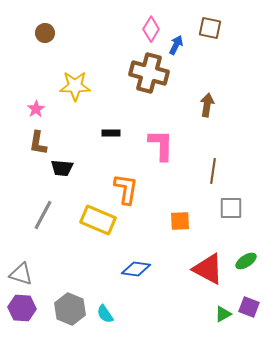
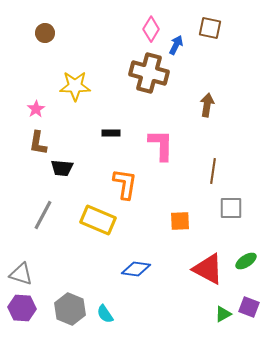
orange L-shape: moved 1 px left, 5 px up
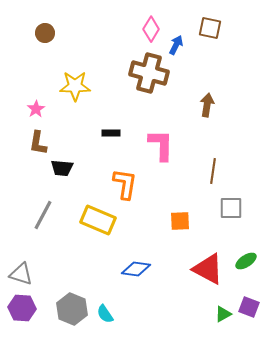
gray hexagon: moved 2 px right
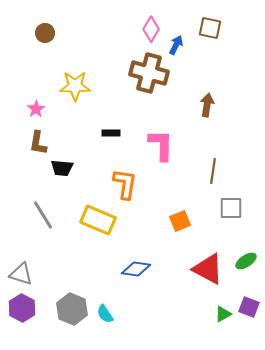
gray line: rotated 60 degrees counterclockwise
orange square: rotated 20 degrees counterclockwise
purple hexagon: rotated 24 degrees clockwise
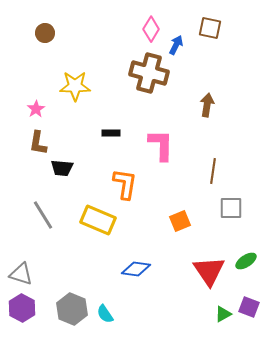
red triangle: moved 1 px right, 2 px down; rotated 28 degrees clockwise
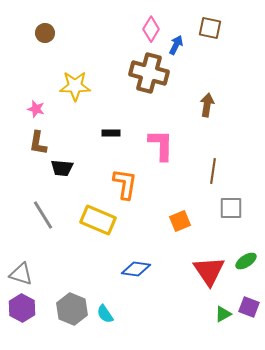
pink star: rotated 24 degrees counterclockwise
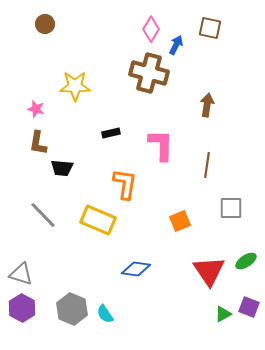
brown circle: moved 9 px up
black rectangle: rotated 12 degrees counterclockwise
brown line: moved 6 px left, 6 px up
gray line: rotated 12 degrees counterclockwise
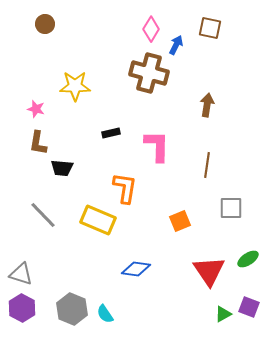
pink L-shape: moved 4 px left, 1 px down
orange L-shape: moved 4 px down
green ellipse: moved 2 px right, 2 px up
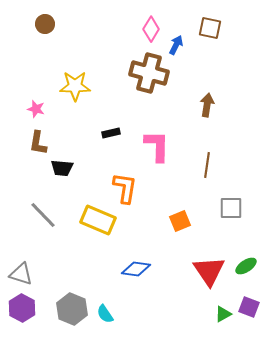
green ellipse: moved 2 px left, 7 px down
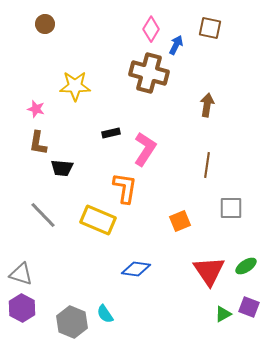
pink L-shape: moved 12 px left, 3 px down; rotated 32 degrees clockwise
gray hexagon: moved 13 px down
